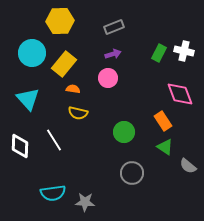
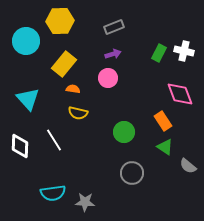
cyan circle: moved 6 px left, 12 px up
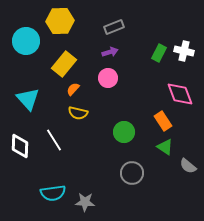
purple arrow: moved 3 px left, 2 px up
orange semicircle: rotated 56 degrees counterclockwise
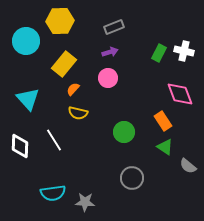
gray circle: moved 5 px down
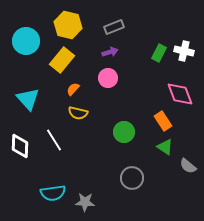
yellow hexagon: moved 8 px right, 4 px down; rotated 16 degrees clockwise
yellow rectangle: moved 2 px left, 4 px up
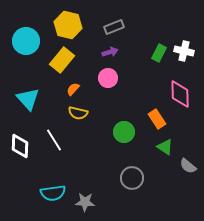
pink diamond: rotated 20 degrees clockwise
orange rectangle: moved 6 px left, 2 px up
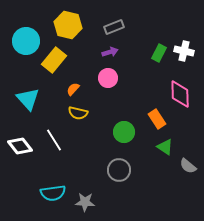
yellow rectangle: moved 8 px left
white diamond: rotated 40 degrees counterclockwise
gray circle: moved 13 px left, 8 px up
